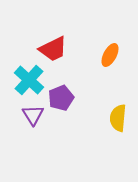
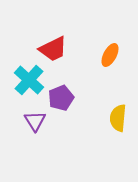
purple triangle: moved 2 px right, 6 px down
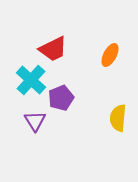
cyan cross: moved 2 px right
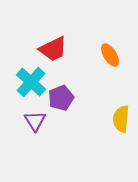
orange ellipse: rotated 60 degrees counterclockwise
cyan cross: moved 2 px down
yellow semicircle: moved 3 px right, 1 px down
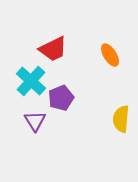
cyan cross: moved 1 px up
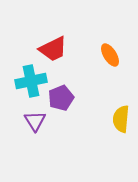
cyan cross: rotated 36 degrees clockwise
